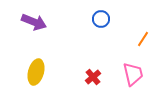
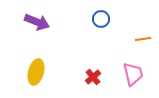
purple arrow: moved 3 px right
orange line: rotated 49 degrees clockwise
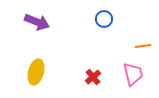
blue circle: moved 3 px right
orange line: moved 7 px down
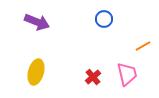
orange line: rotated 21 degrees counterclockwise
pink trapezoid: moved 6 px left
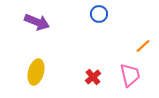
blue circle: moved 5 px left, 5 px up
orange line: rotated 14 degrees counterclockwise
pink trapezoid: moved 3 px right, 1 px down
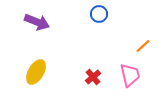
yellow ellipse: rotated 15 degrees clockwise
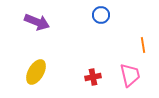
blue circle: moved 2 px right, 1 px down
orange line: moved 1 px up; rotated 56 degrees counterclockwise
red cross: rotated 28 degrees clockwise
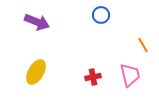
orange line: rotated 21 degrees counterclockwise
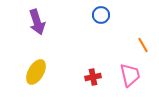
purple arrow: rotated 50 degrees clockwise
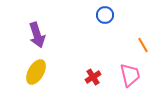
blue circle: moved 4 px right
purple arrow: moved 13 px down
red cross: rotated 21 degrees counterclockwise
